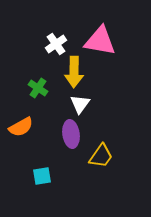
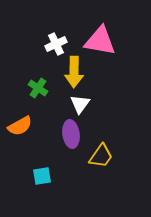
white cross: rotated 10 degrees clockwise
orange semicircle: moved 1 px left, 1 px up
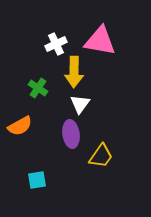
cyan square: moved 5 px left, 4 px down
